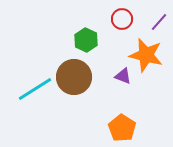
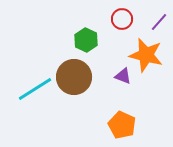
orange pentagon: moved 3 px up; rotated 8 degrees counterclockwise
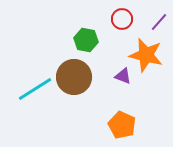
green hexagon: rotated 15 degrees counterclockwise
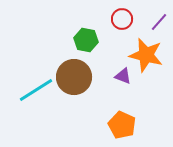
cyan line: moved 1 px right, 1 px down
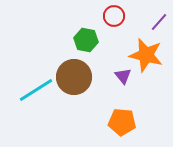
red circle: moved 8 px left, 3 px up
purple triangle: rotated 30 degrees clockwise
orange pentagon: moved 3 px up; rotated 20 degrees counterclockwise
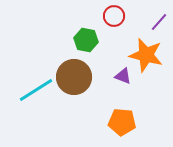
purple triangle: rotated 30 degrees counterclockwise
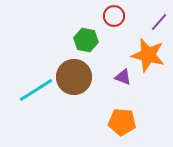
orange star: moved 2 px right
purple triangle: moved 1 px down
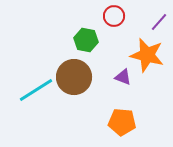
orange star: moved 1 px left
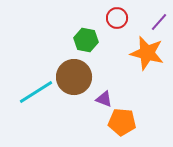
red circle: moved 3 px right, 2 px down
orange star: moved 2 px up
purple triangle: moved 19 px left, 22 px down
cyan line: moved 2 px down
